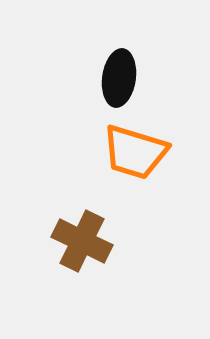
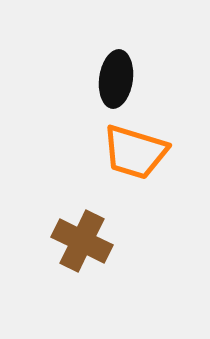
black ellipse: moved 3 px left, 1 px down
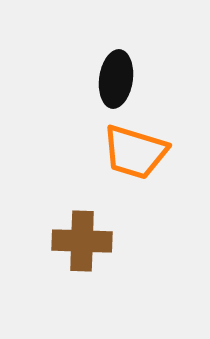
brown cross: rotated 24 degrees counterclockwise
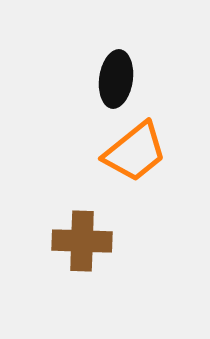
orange trapezoid: rotated 56 degrees counterclockwise
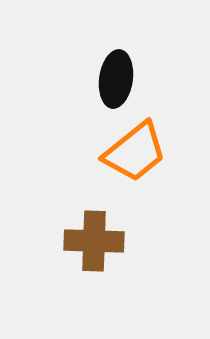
brown cross: moved 12 px right
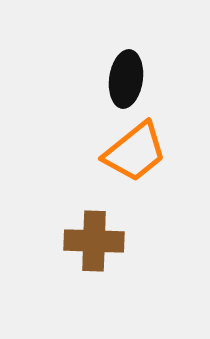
black ellipse: moved 10 px right
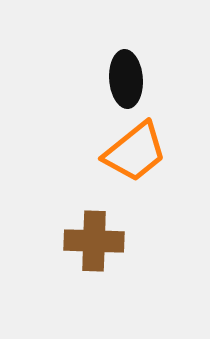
black ellipse: rotated 12 degrees counterclockwise
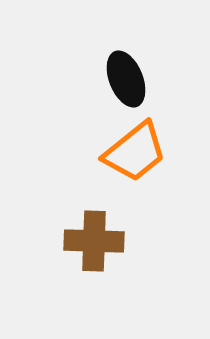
black ellipse: rotated 18 degrees counterclockwise
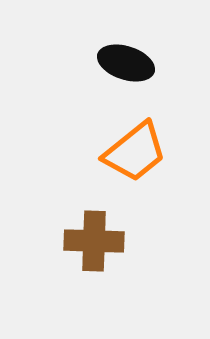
black ellipse: moved 16 px up; rotated 50 degrees counterclockwise
